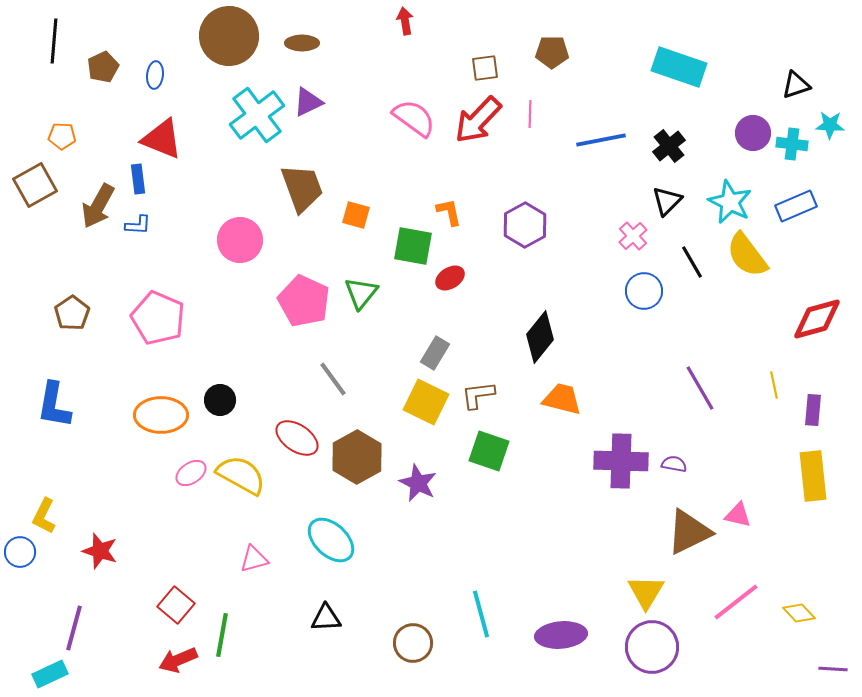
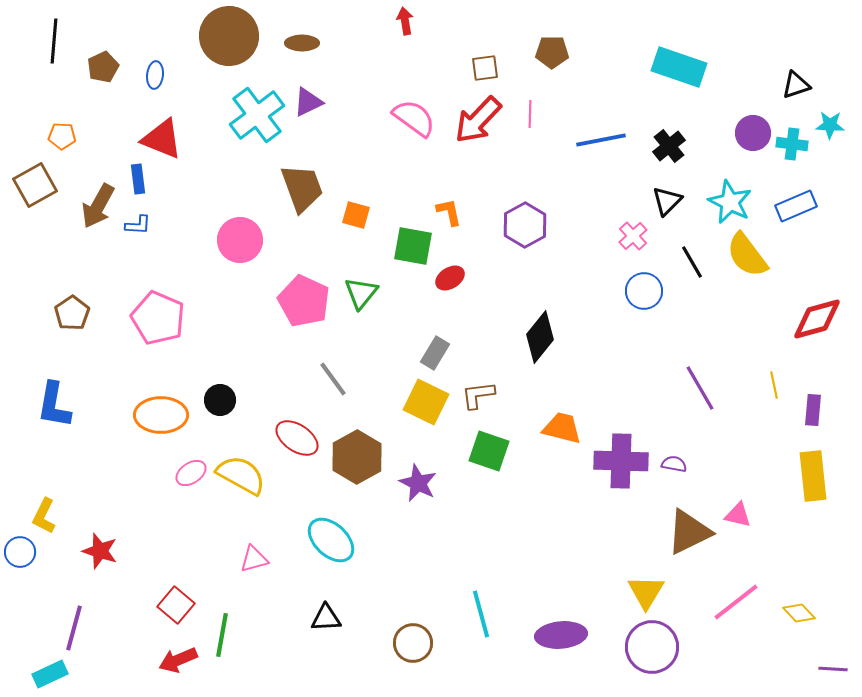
orange trapezoid at (562, 399): moved 29 px down
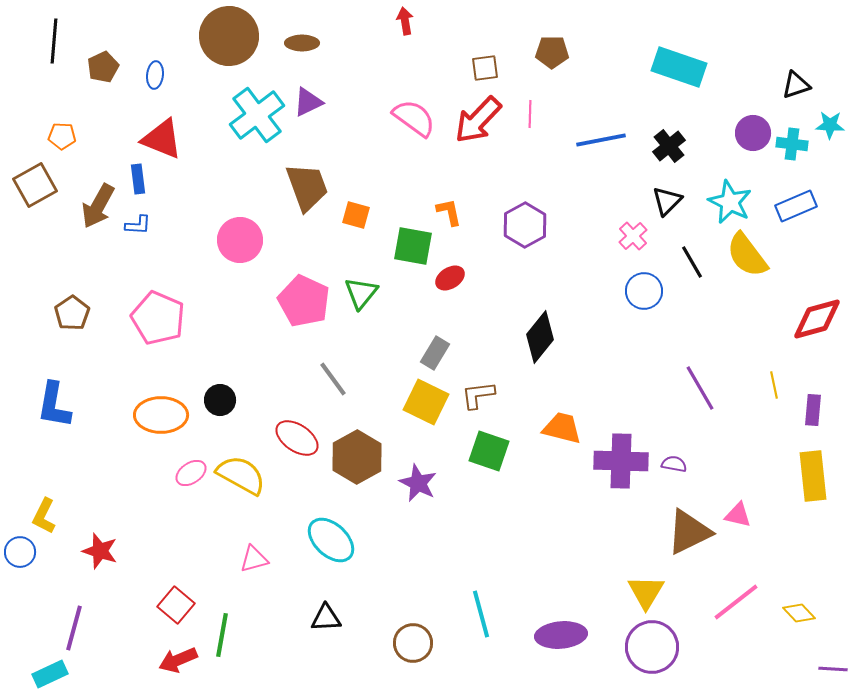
brown trapezoid at (302, 188): moved 5 px right, 1 px up
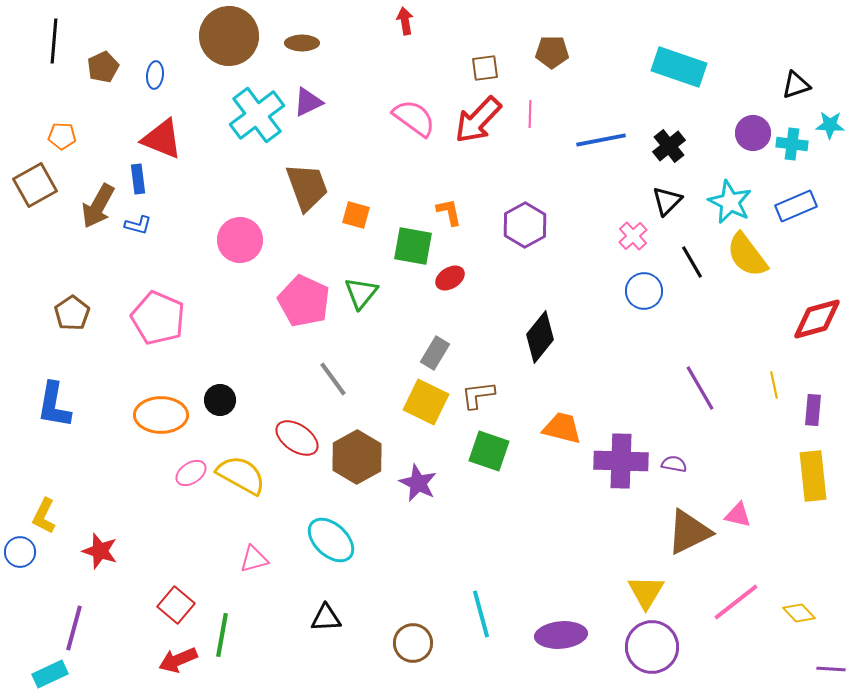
blue L-shape at (138, 225): rotated 12 degrees clockwise
purple line at (833, 669): moved 2 px left
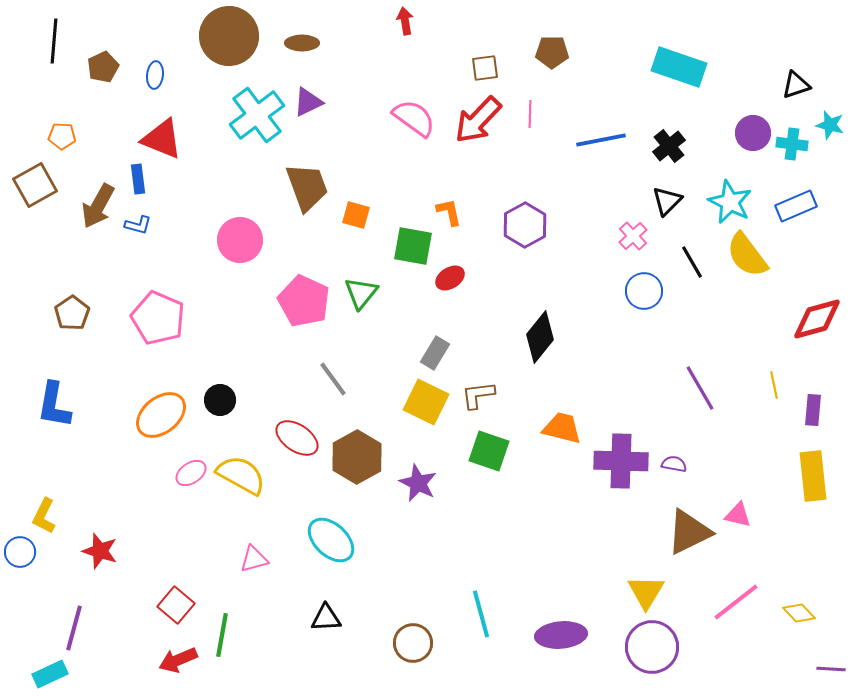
cyan star at (830, 125): rotated 12 degrees clockwise
orange ellipse at (161, 415): rotated 39 degrees counterclockwise
